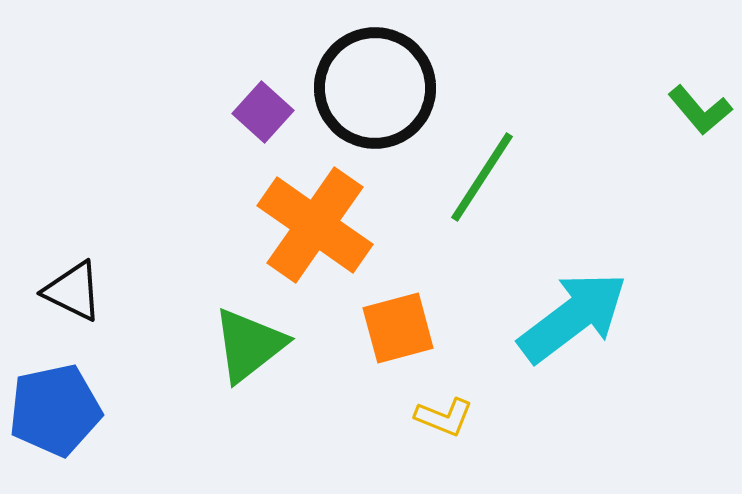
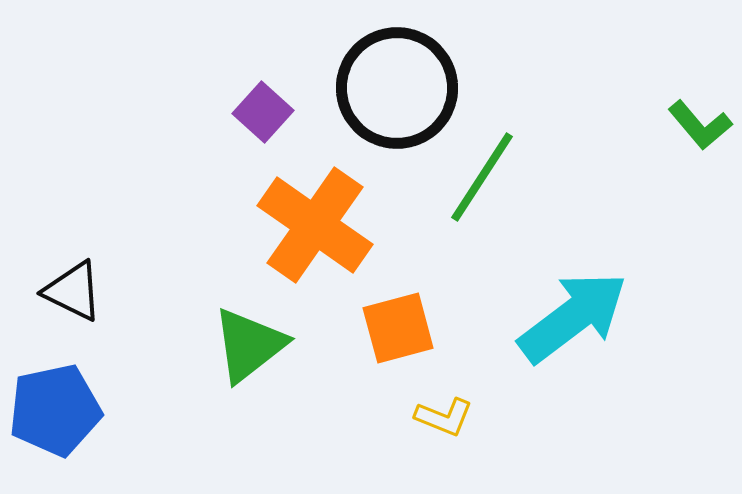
black circle: moved 22 px right
green L-shape: moved 15 px down
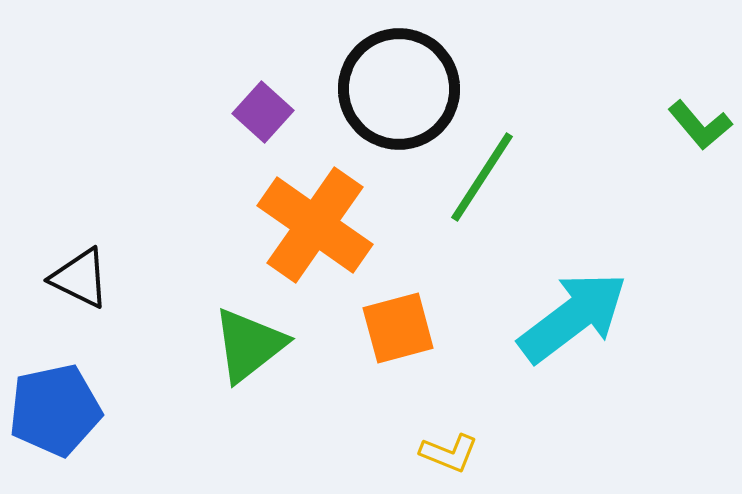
black circle: moved 2 px right, 1 px down
black triangle: moved 7 px right, 13 px up
yellow L-shape: moved 5 px right, 36 px down
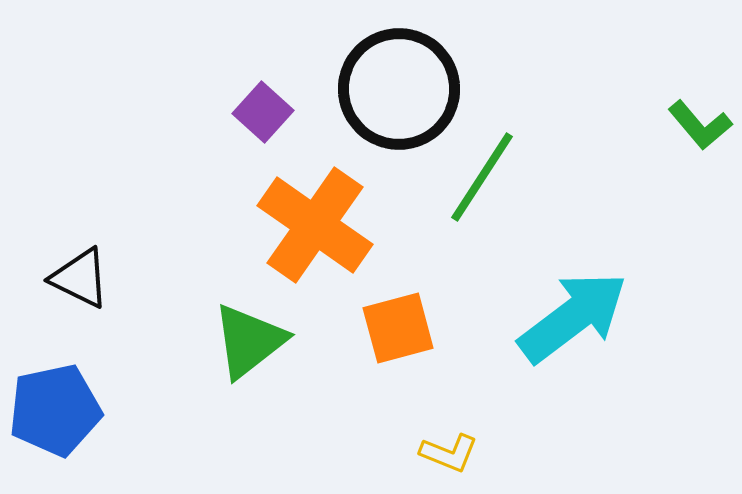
green triangle: moved 4 px up
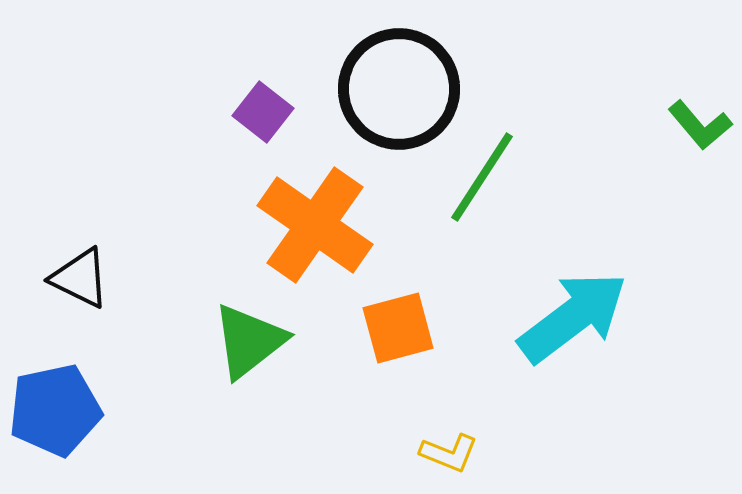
purple square: rotated 4 degrees counterclockwise
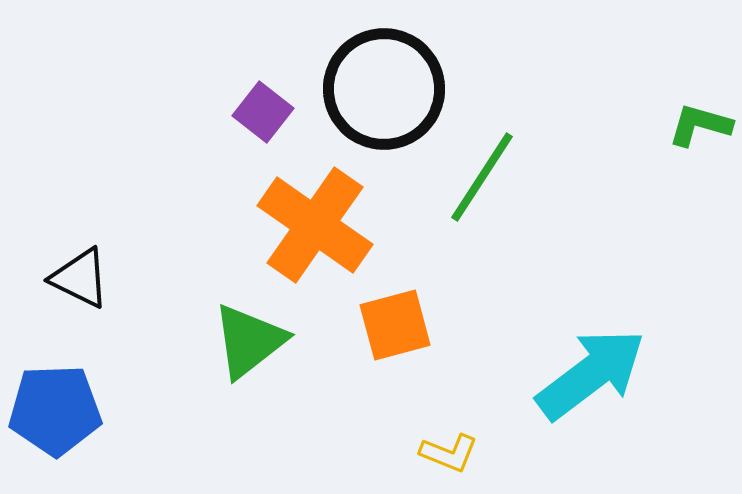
black circle: moved 15 px left
green L-shape: rotated 146 degrees clockwise
cyan arrow: moved 18 px right, 57 px down
orange square: moved 3 px left, 3 px up
blue pentagon: rotated 10 degrees clockwise
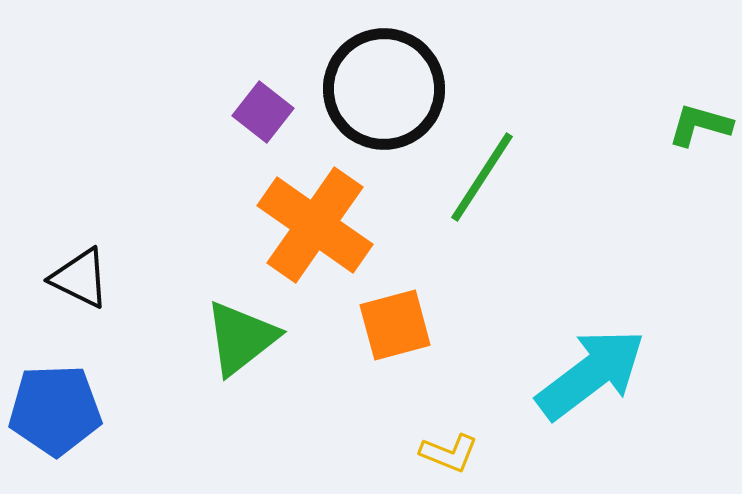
green triangle: moved 8 px left, 3 px up
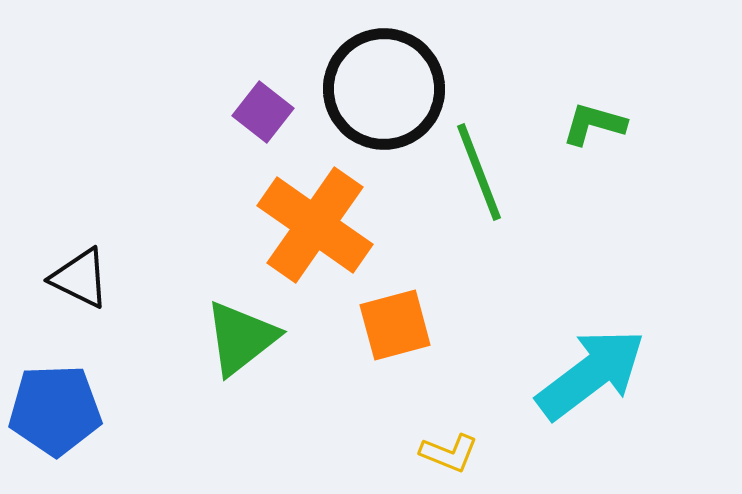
green L-shape: moved 106 px left, 1 px up
green line: moved 3 px left, 5 px up; rotated 54 degrees counterclockwise
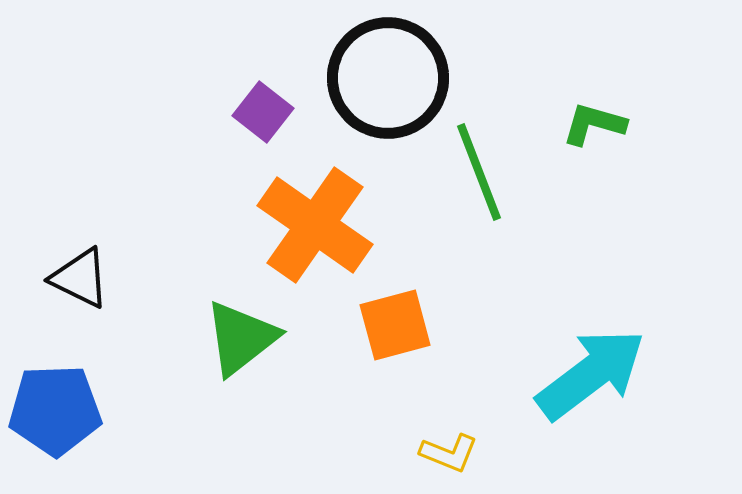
black circle: moved 4 px right, 11 px up
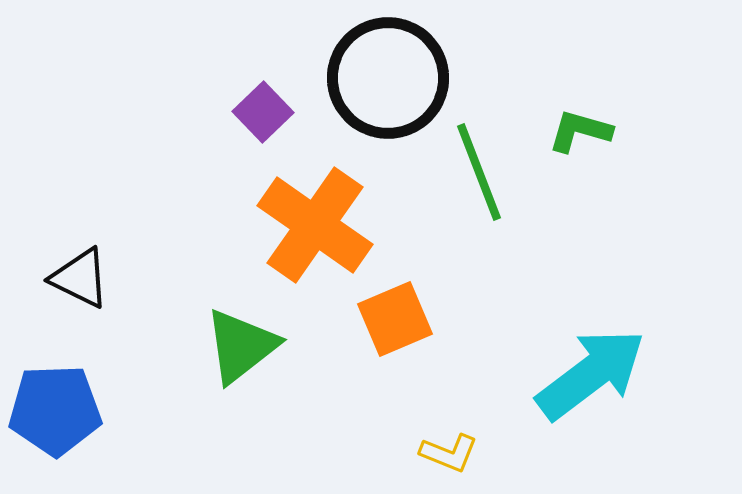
purple square: rotated 8 degrees clockwise
green L-shape: moved 14 px left, 7 px down
orange square: moved 6 px up; rotated 8 degrees counterclockwise
green triangle: moved 8 px down
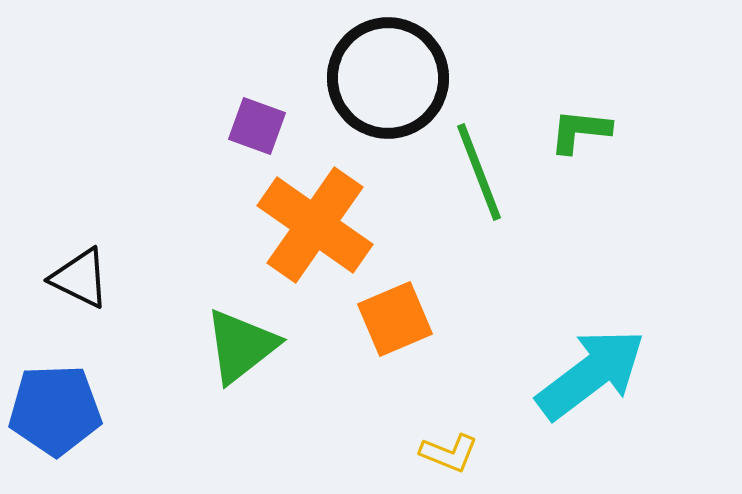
purple square: moved 6 px left, 14 px down; rotated 26 degrees counterclockwise
green L-shape: rotated 10 degrees counterclockwise
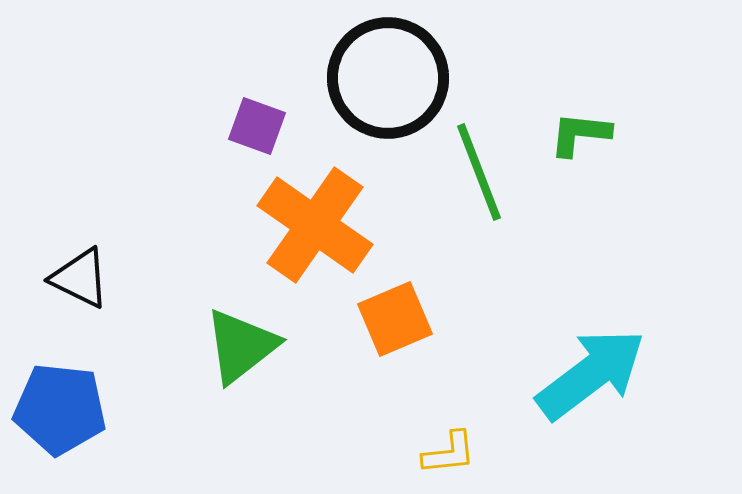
green L-shape: moved 3 px down
blue pentagon: moved 5 px right, 1 px up; rotated 8 degrees clockwise
yellow L-shape: rotated 28 degrees counterclockwise
